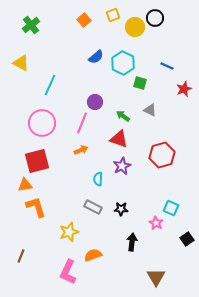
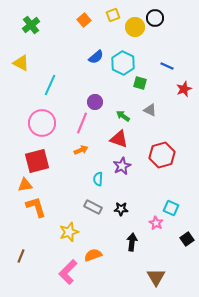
pink L-shape: rotated 20 degrees clockwise
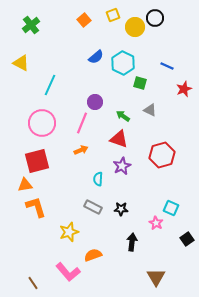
brown line: moved 12 px right, 27 px down; rotated 56 degrees counterclockwise
pink L-shape: rotated 85 degrees counterclockwise
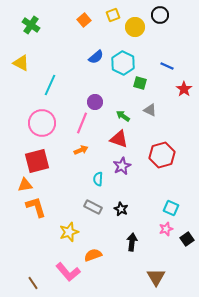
black circle: moved 5 px right, 3 px up
green cross: rotated 18 degrees counterclockwise
red star: rotated 14 degrees counterclockwise
black star: rotated 24 degrees clockwise
pink star: moved 10 px right, 6 px down; rotated 24 degrees clockwise
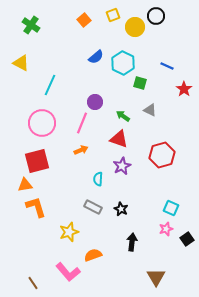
black circle: moved 4 px left, 1 px down
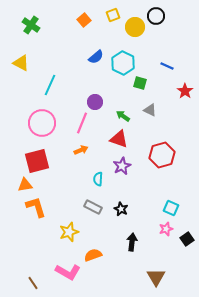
red star: moved 1 px right, 2 px down
pink L-shape: rotated 20 degrees counterclockwise
